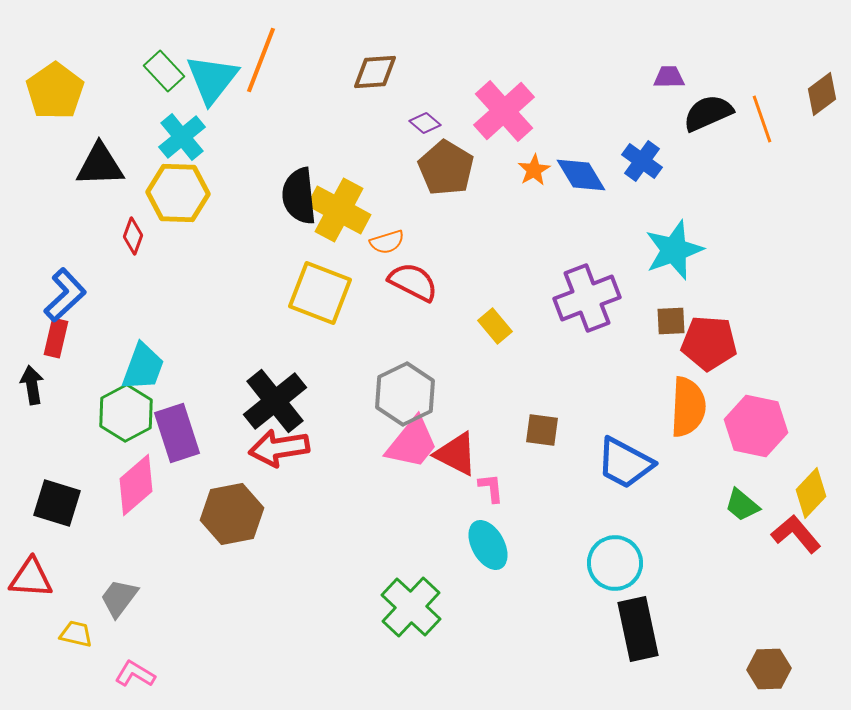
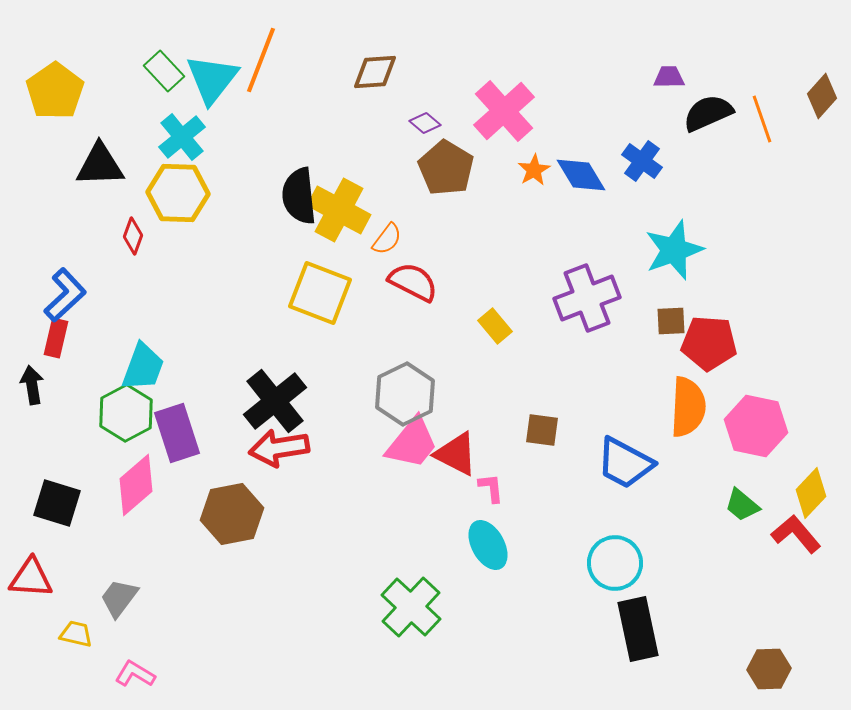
brown diamond at (822, 94): moved 2 px down; rotated 12 degrees counterclockwise
orange semicircle at (387, 242): moved 3 px up; rotated 36 degrees counterclockwise
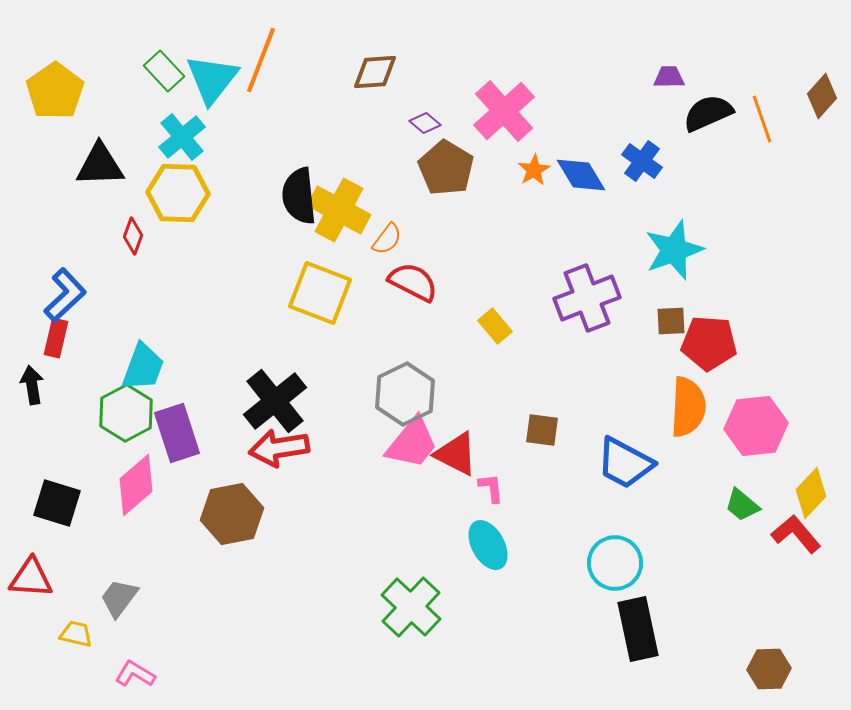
pink hexagon at (756, 426): rotated 18 degrees counterclockwise
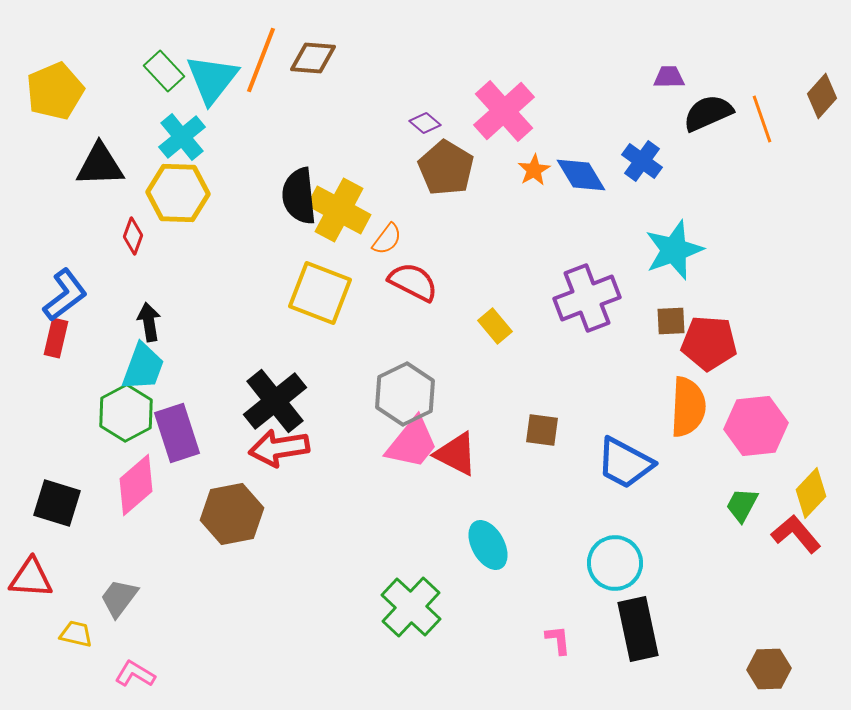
brown diamond at (375, 72): moved 62 px left, 14 px up; rotated 9 degrees clockwise
yellow pentagon at (55, 91): rotated 12 degrees clockwise
blue L-shape at (65, 295): rotated 6 degrees clockwise
black arrow at (32, 385): moved 117 px right, 63 px up
pink L-shape at (491, 488): moved 67 px right, 152 px down
green trapezoid at (742, 505): rotated 78 degrees clockwise
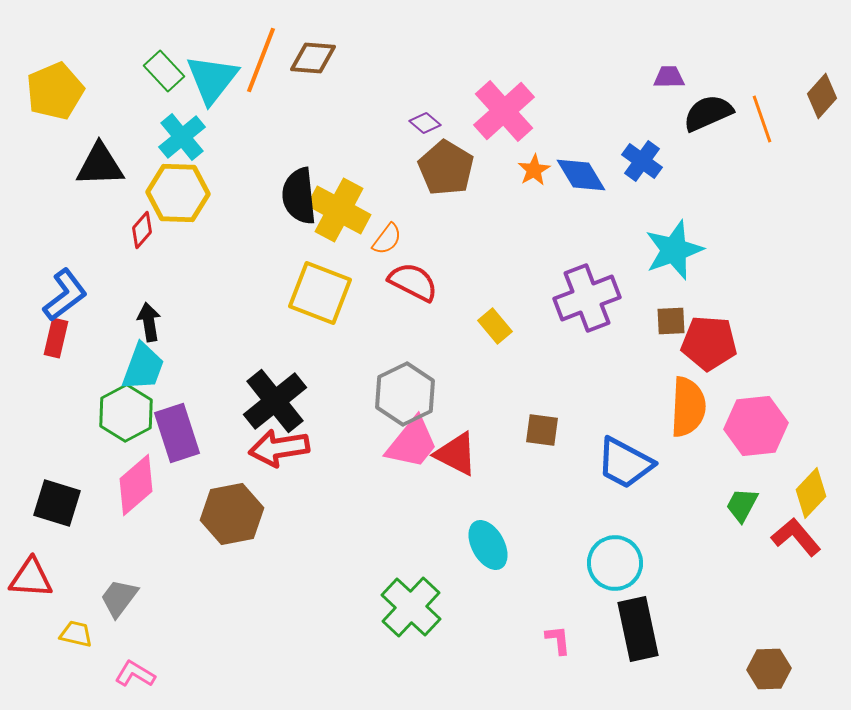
red diamond at (133, 236): moved 9 px right, 6 px up; rotated 21 degrees clockwise
red L-shape at (796, 534): moved 3 px down
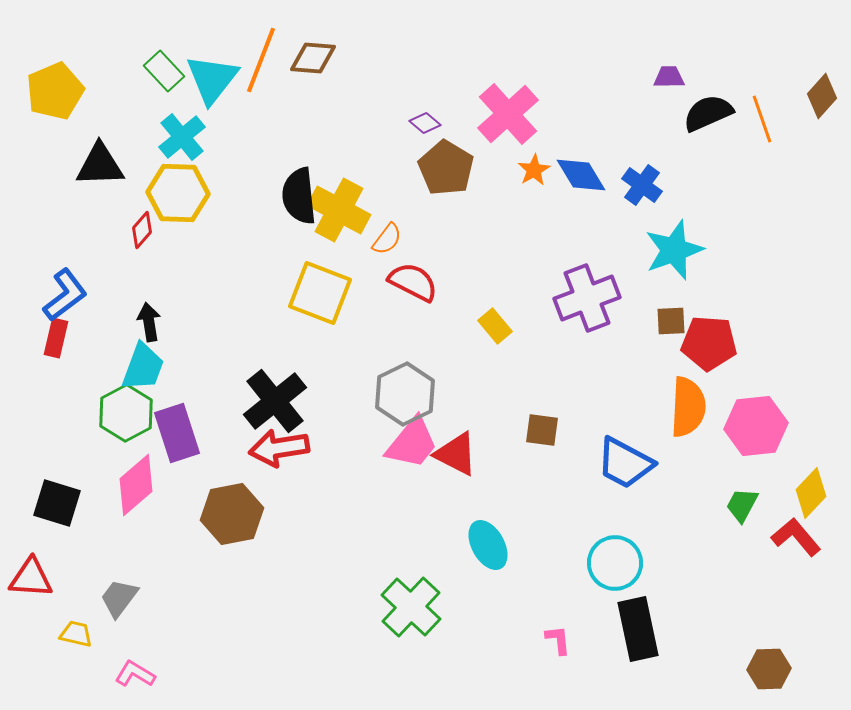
pink cross at (504, 111): moved 4 px right, 3 px down
blue cross at (642, 161): moved 24 px down
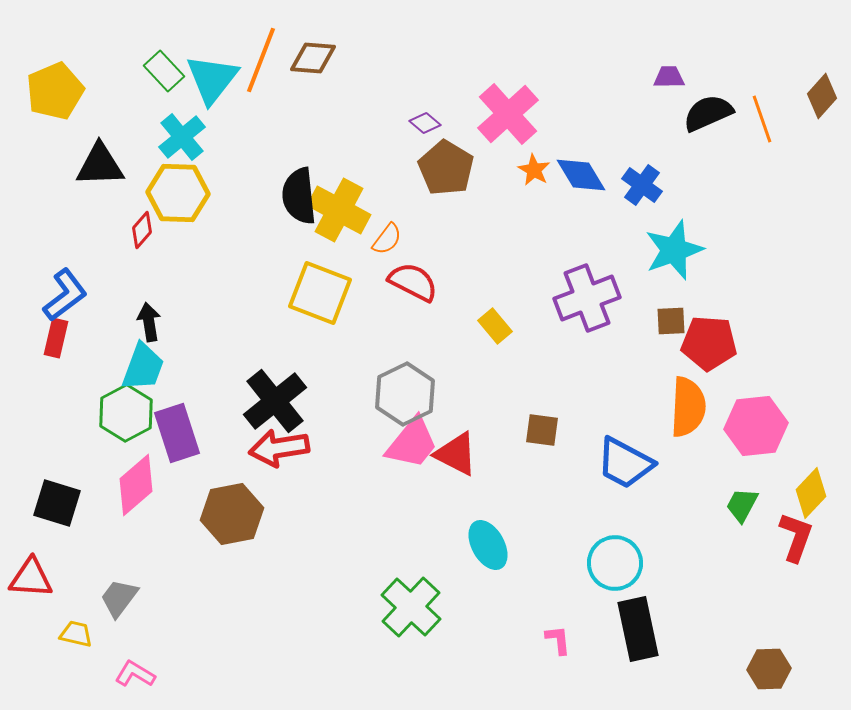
orange star at (534, 170): rotated 12 degrees counterclockwise
red L-shape at (796, 537): rotated 60 degrees clockwise
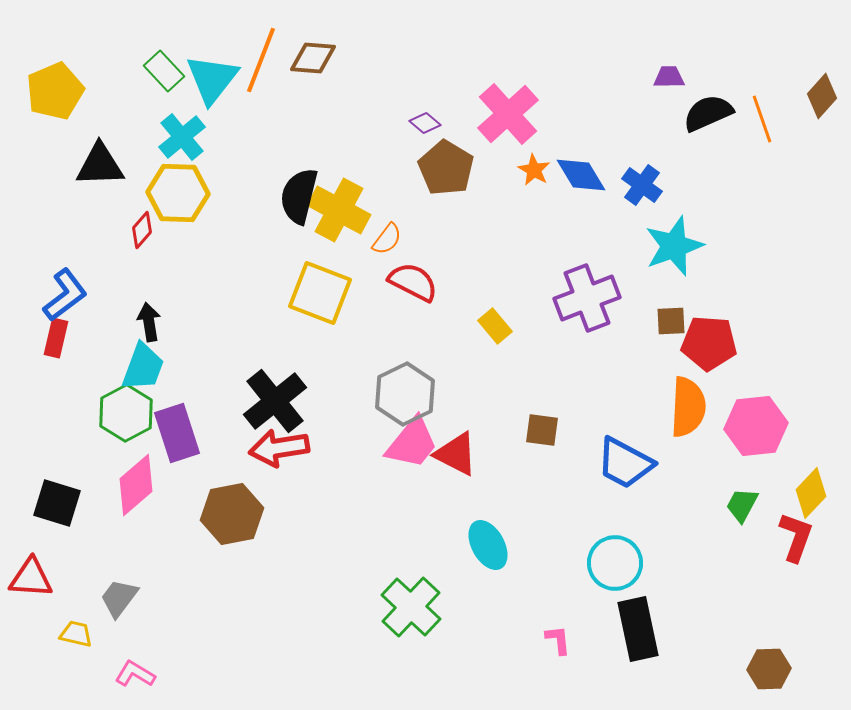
black semicircle at (299, 196): rotated 20 degrees clockwise
cyan star at (674, 250): moved 4 px up
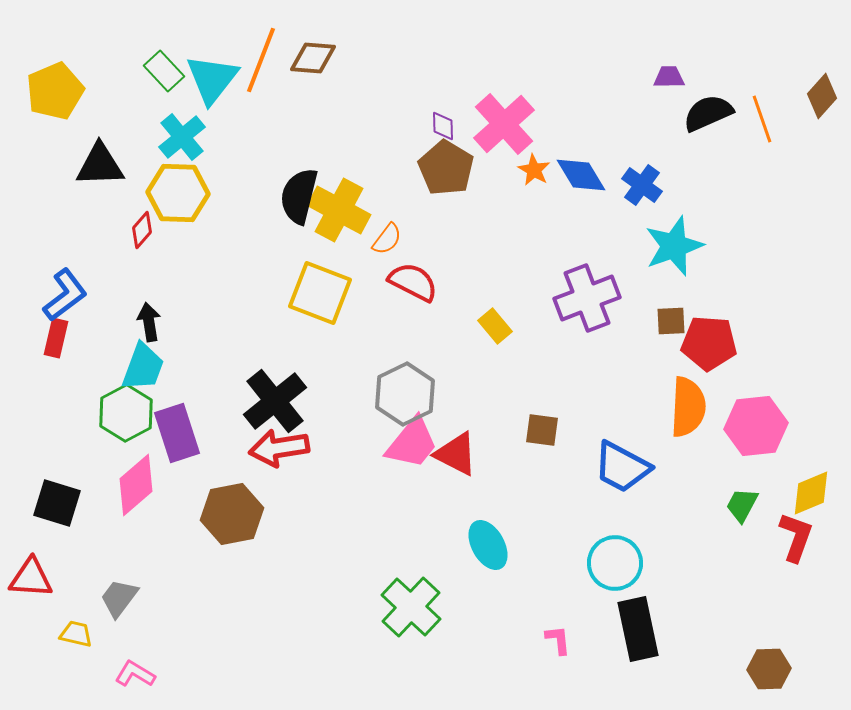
pink cross at (508, 114): moved 4 px left, 10 px down
purple diamond at (425, 123): moved 18 px right, 3 px down; rotated 48 degrees clockwise
blue trapezoid at (625, 463): moved 3 px left, 4 px down
yellow diamond at (811, 493): rotated 24 degrees clockwise
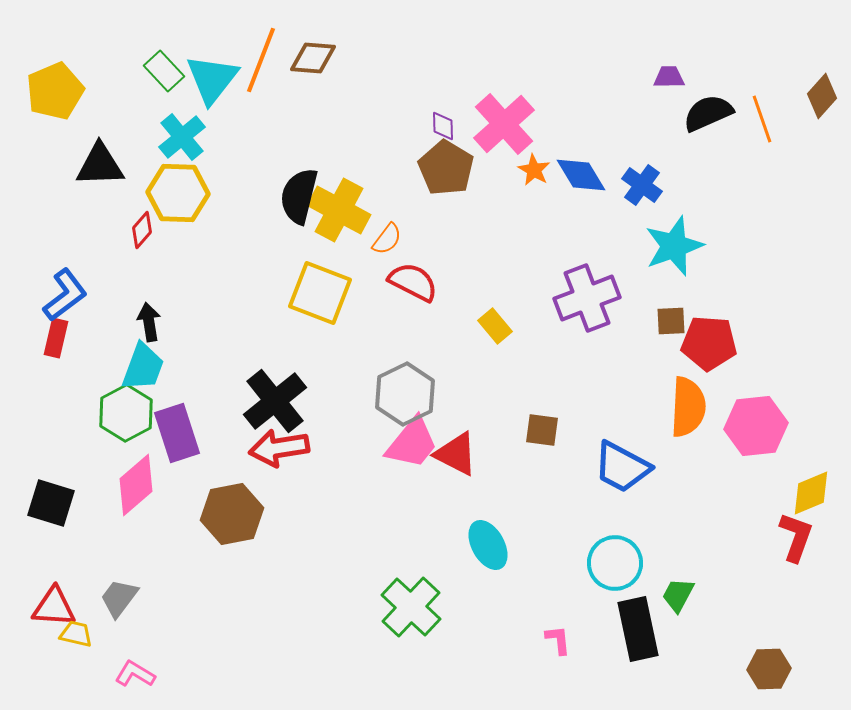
black square at (57, 503): moved 6 px left
green trapezoid at (742, 505): moved 64 px left, 90 px down
red triangle at (31, 578): moved 23 px right, 29 px down
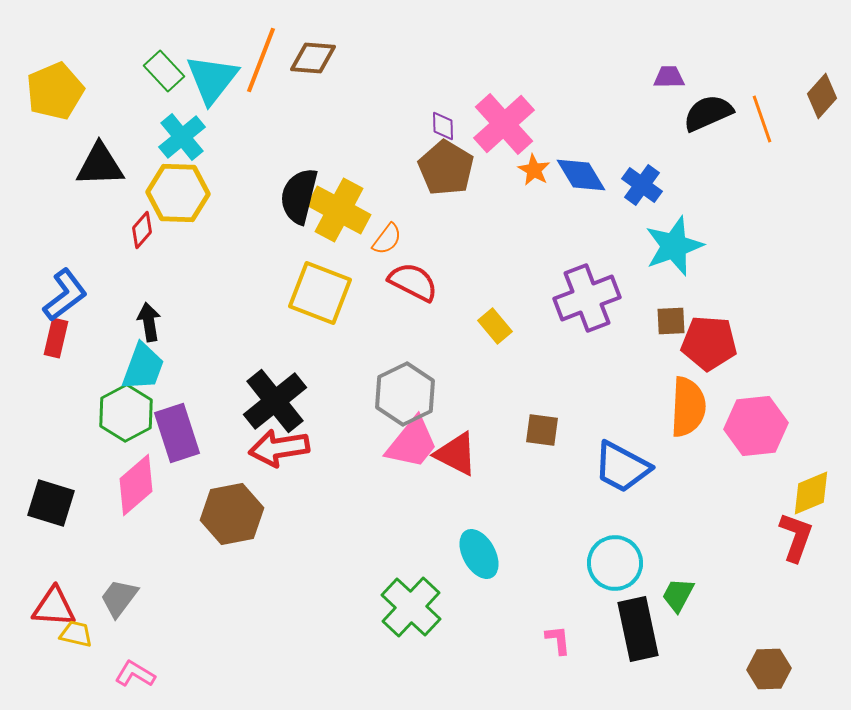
cyan ellipse at (488, 545): moved 9 px left, 9 px down
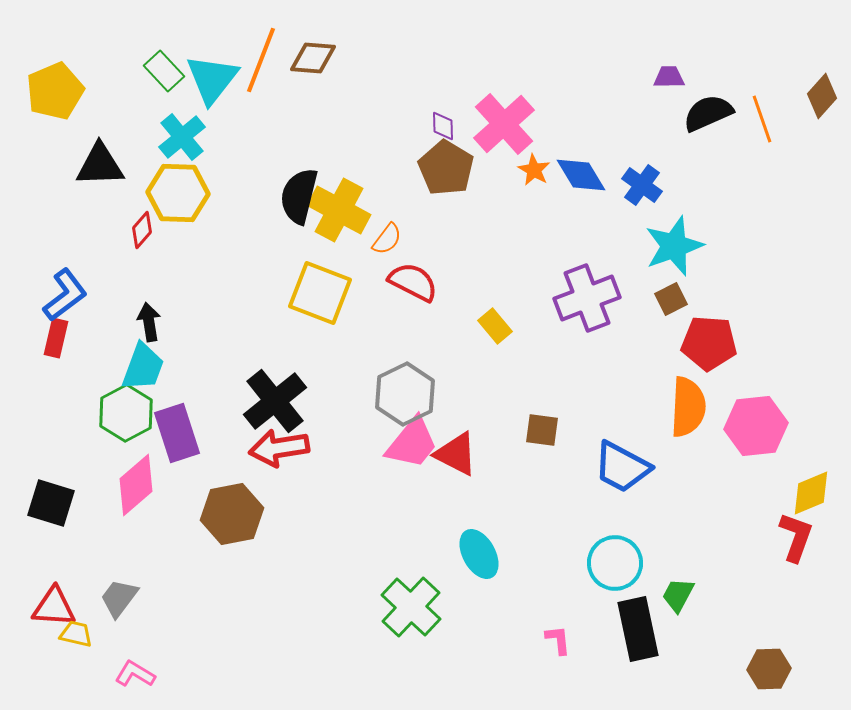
brown square at (671, 321): moved 22 px up; rotated 24 degrees counterclockwise
